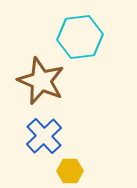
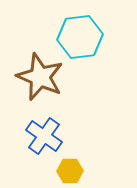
brown star: moved 1 px left, 4 px up
blue cross: rotated 12 degrees counterclockwise
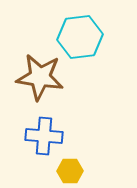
brown star: rotated 15 degrees counterclockwise
blue cross: rotated 30 degrees counterclockwise
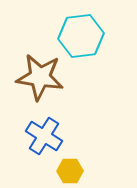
cyan hexagon: moved 1 px right, 1 px up
blue cross: rotated 27 degrees clockwise
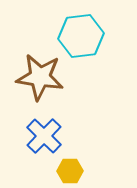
blue cross: rotated 12 degrees clockwise
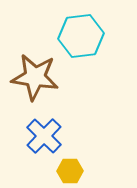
brown star: moved 5 px left
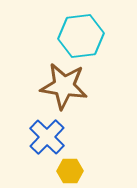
brown star: moved 29 px right, 9 px down
blue cross: moved 3 px right, 1 px down
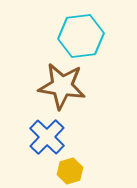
brown star: moved 2 px left
yellow hexagon: rotated 15 degrees counterclockwise
